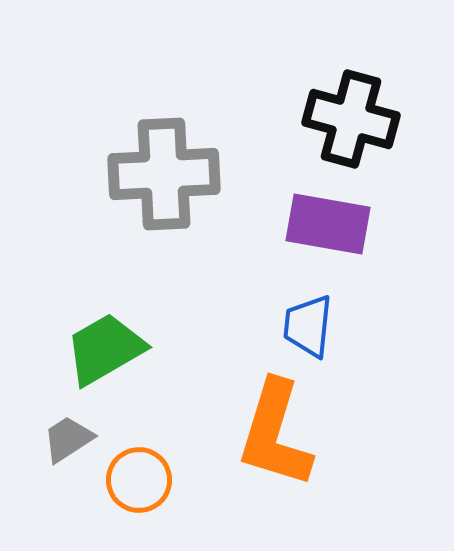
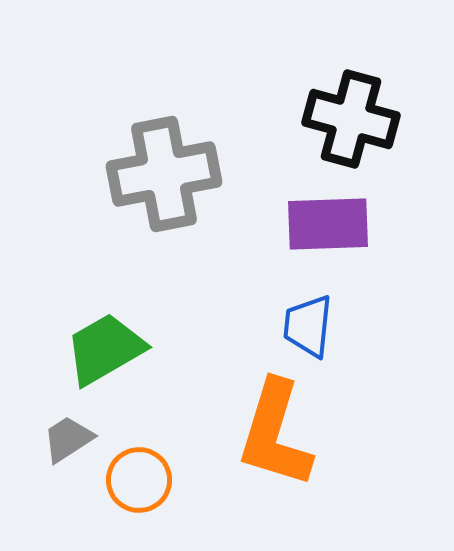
gray cross: rotated 8 degrees counterclockwise
purple rectangle: rotated 12 degrees counterclockwise
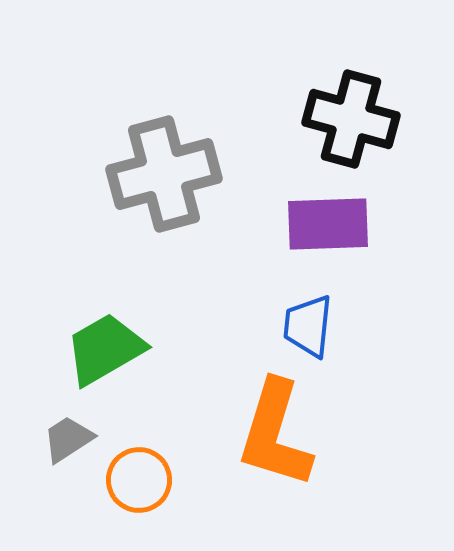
gray cross: rotated 4 degrees counterclockwise
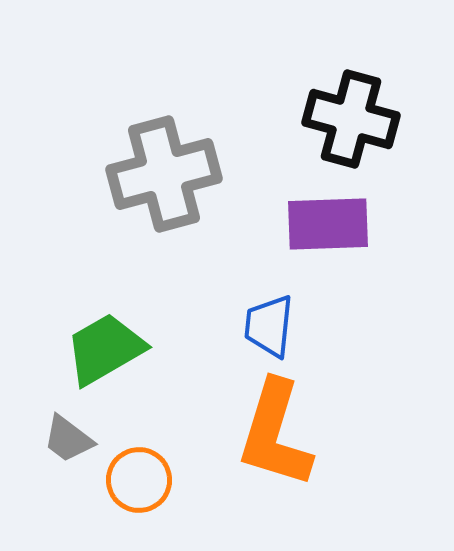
blue trapezoid: moved 39 px left
gray trapezoid: rotated 110 degrees counterclockwise
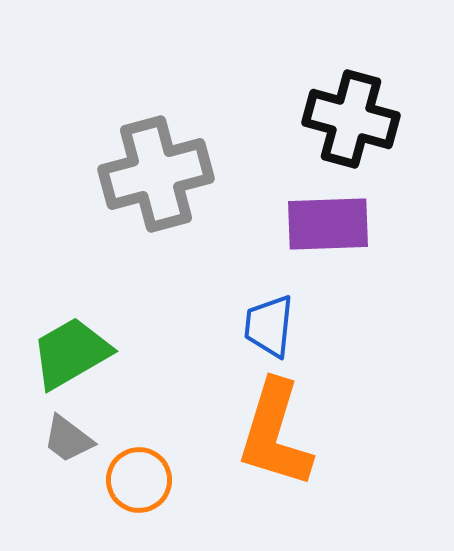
gray cross: moved 8 px left
green trapezoid: moved 34 px left, 4 px down
